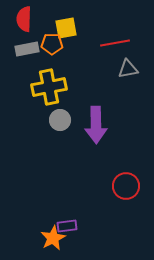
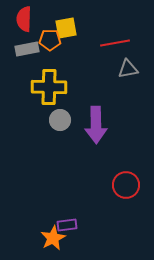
orange pentagon: moved 2 px left, 4 px up
yellow cross: rotated 12 degrees clockwise
red circle: moved 1 px up
purple rectangle: moved 1 px up
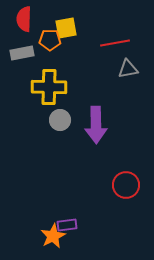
gray rectangle: moved 5 px left, 4 px down
orange star: moved 2 px up
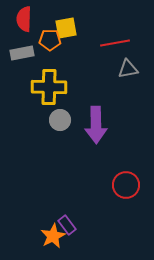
purple rectangle: rotated 60 degrees clockwise
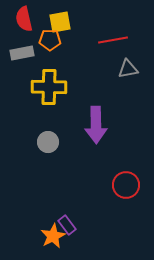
red semicircle: rotated 15 degrees counterclockwise
yellow square: moved 6 px left, 6 px up
red line: moved 2 px left, 3 px up
gray circle: moved 12 px left, 22 px down
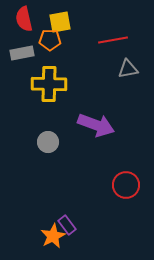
yellow cross: moved 3 px up
purple arrow: rotated 69 degrees counterclockwise
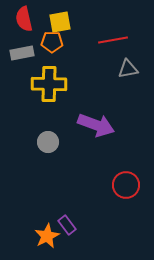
orange pentagon: moved 2 px right, 2 px down
orange star: moved 6 px left
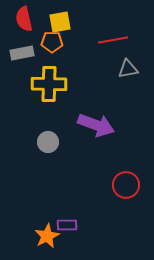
purple rectangle: rotated 54 degrees counterclockwise
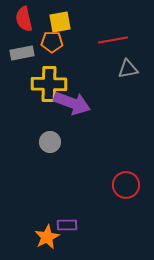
purple arrow: moved 24 px left, 22 px up
gray circle: moved 2 px right
orange star: moved 1 px down
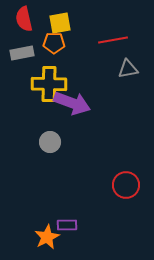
yellow square: moved 1 px down
orange pentagon: moved 2 px right, 1 px down
